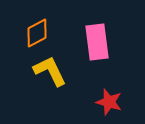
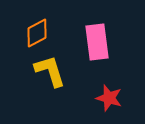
yellow L-shape: rotated 9 degrees clockwise
red star: moved 4 px up
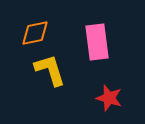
orange diamond: moved 2 px left; rotated 16 degrees clockwise
yellow L-shape: moved 1 px up
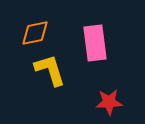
pink rectangle: moved 2 px left, 1 px down
red star: moved 4 px down; rotated 20 degrees counterclockwise
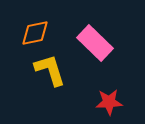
pink rectangle: rotated 39 degrees counterclockwise
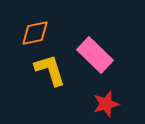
pink rectangle: moved 12 px down
red star: moved 3 px left, 2 px down; rotated 12 degrees counterclockwise
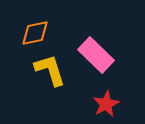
pink rectangle: moved 1 px right
red star: rotated 12 degrees counterclockwise
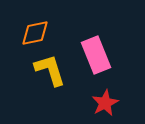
pink rectangle: rotated 24 degrees clockwise
red star: moved 1 px left, 1 px up
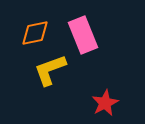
pink rectangle: moved 13 px left, 20 px up
yellow L-shape: rotated 93 degrees counterclockwise
